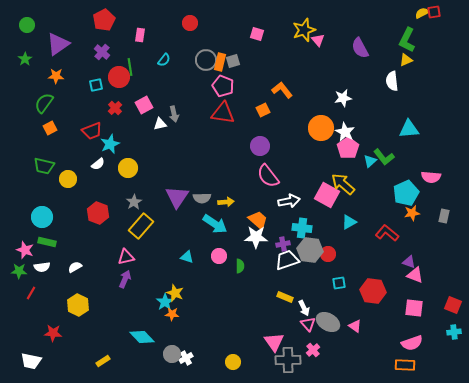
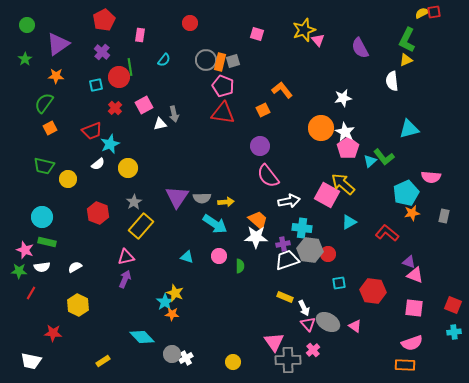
cyan triangle at (409, 129): rotated 10 degrees counterclockwise
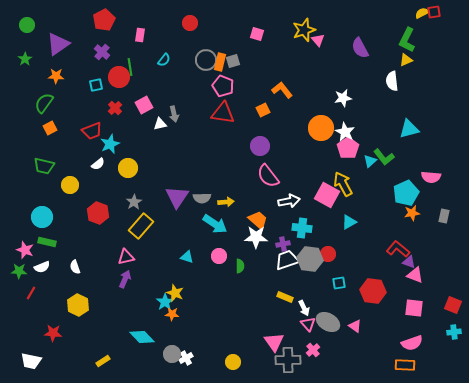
yellow circle at (68, 179): moved 2 px right, 6 px down
yellow arrow at (343, 184): rotated 20 degrees clockwise
red L-shape at (387, 233): moved 11 px right, 16 px down
gray hexagon at (310, 250): moved 9 px down
white semicircle at (42, 267): rotated 14 degrees counterclockwise
white semicircle at (75, 267): rotated 80 degrees counterclockwise
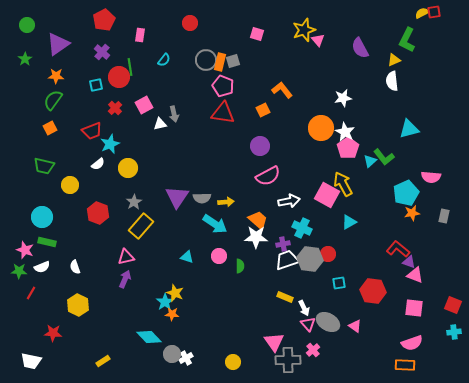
yellow triangle at (406, 60): moved 12 px left
green semicircle at (44, 103): moved 9 px right, 3 px up
pink semicircle at (268, 176): rotated 80 degrees counterclockwise
cyan cross at (302, 228): rotated 18 degrees clockwise
cyan diamond at (142, 337): moved 7 px right
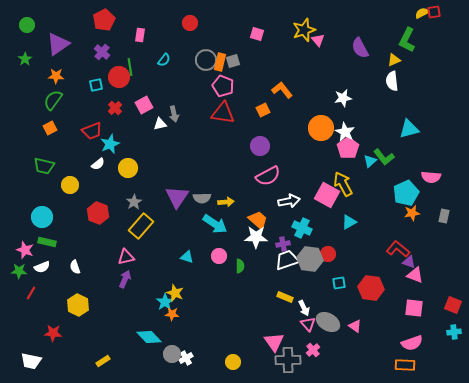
red hexagon at (373, 291): moved 2 px left, 3 px up
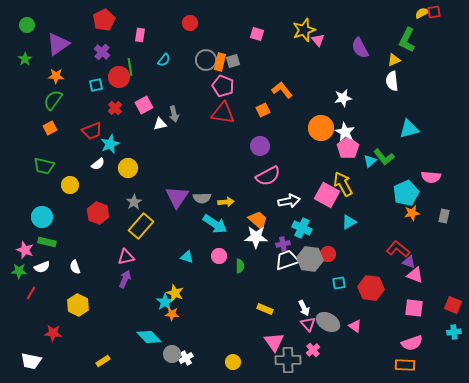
yellow rectangle at (285, 297): moved 20 px left, 12 px down
